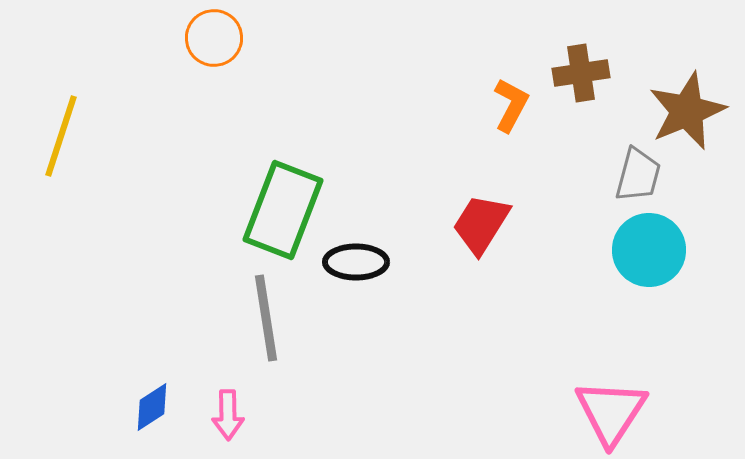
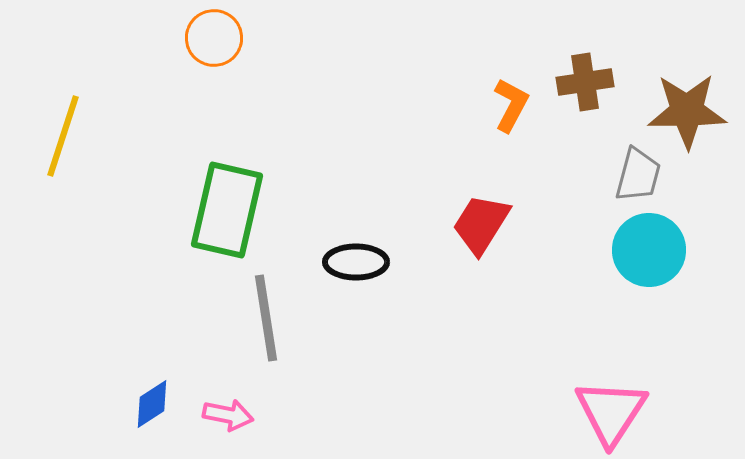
brown cross: moved 4 px right, 9 px down
brown star: rotated 22 degrees clockwise
yellow line: moved 2 px right
green rectangle: moved 56 px left; rotated 8 degrees counterclockwise
blue diamond: moved 3 px up
pink arrow: rotated 78 degrees counterclockwise
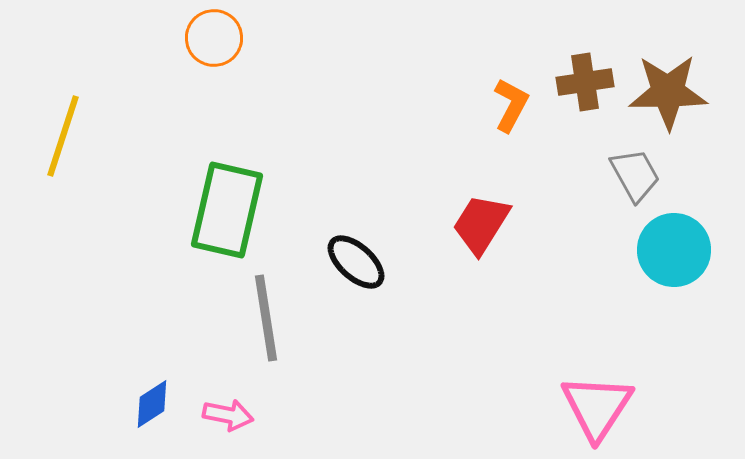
brown star: moved 19 px left, 19 px up
gray trapezoid: moved 3 px left; rotated 44 degrees counterclockwise
cyan circle: moved 25 px right
black ellipse: rotated 42 degrees clockwise
pink triangle: moved 14 px left, 5 px up
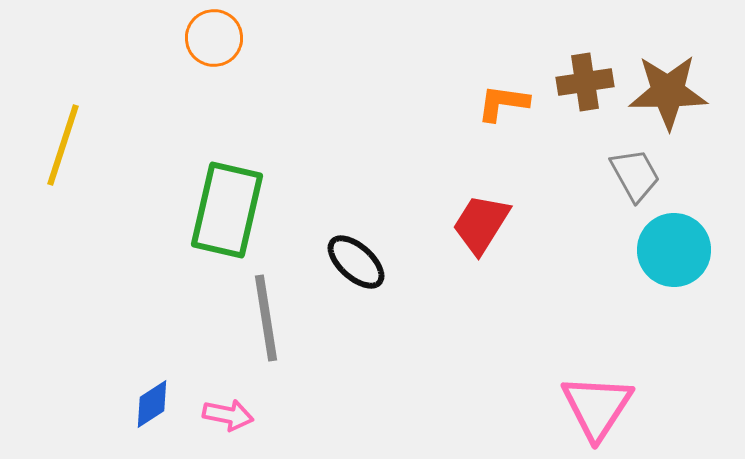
orange L-shape: moved 8 px left, 2 px up; rotated 110 degrees counterclockwise
yellow line: moved 9 px down
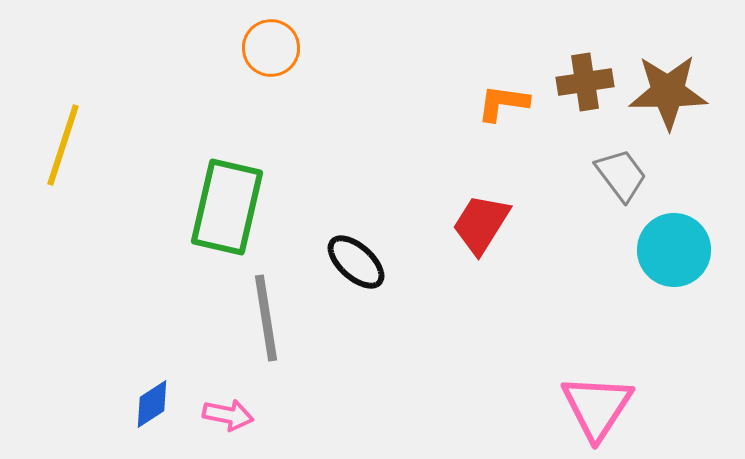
orange circle: moved 57 px right, 10 px down
gray trapezoid: moved 14 px left; rotated 8 degrees counterclockwise
green rectangle: moved 3 px up
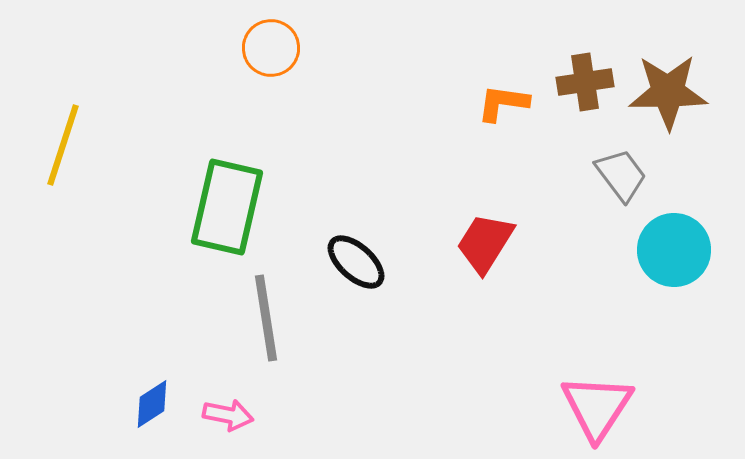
red trapezoid: moved 4 px right, 19 px down
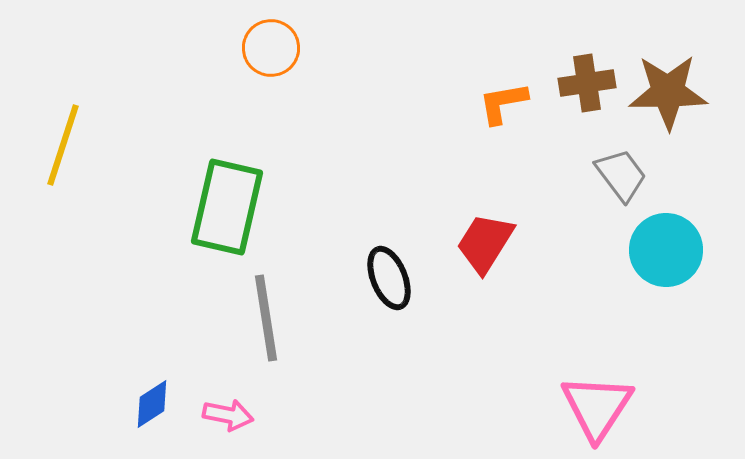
brown cross: moved 2 px right, 1 px down
orange L-shape: rotated 18 degrees counterclockwise
cyan circle: moved 8 px left
black ellipse: moved 33 px right, 16 px down; rotated 26 degrees clockwise
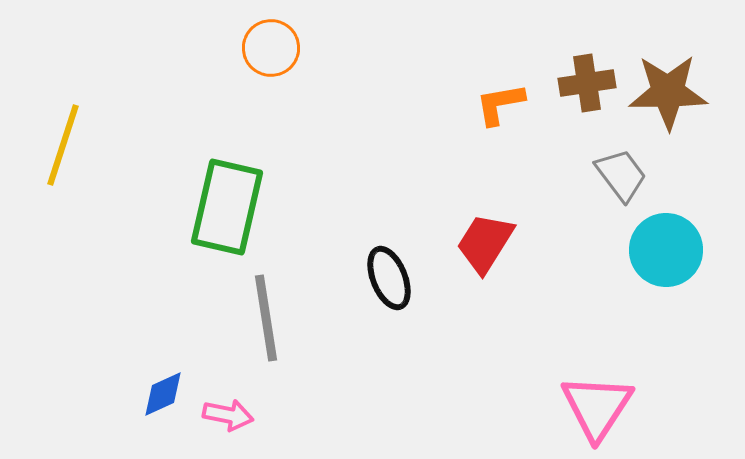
orange L-shape: moved 3 px left, 1 px down
blue diamond: moved 11 px right, 10 px up; rotated 9 degrees clockwise
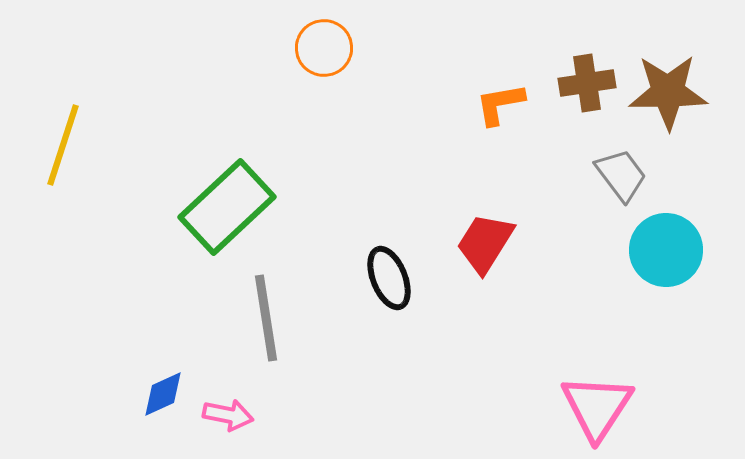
orange circle: moved 53 px right
green rectangle: rotated 34 degrees clockwise
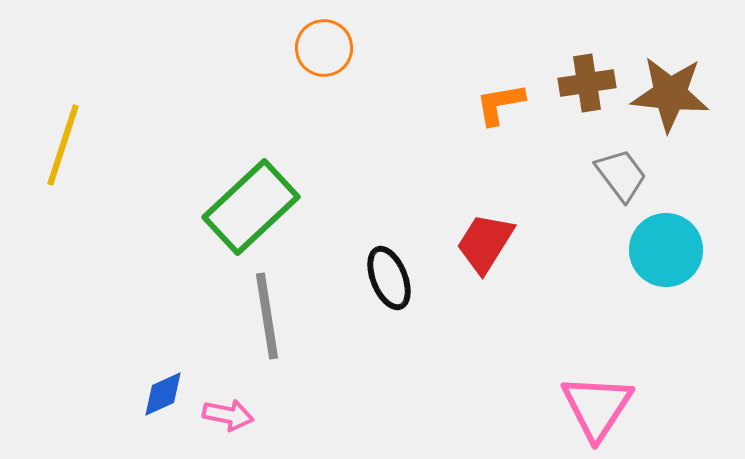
brown star: moved 2 px right, 2 px down; rotated 6 degrees clockwise
green rectangle: moved 24 px right
gray line: moved 1 px right, 2 px up
